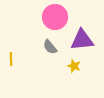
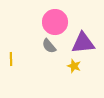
pink circle: moved 5 px down
purple triangle: moved 1 px right, 3 px down
gray semicircle: moved 1 px left, 1 px up
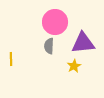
gray semicircle: rotated 42 degrees clockwise
yellow star: rotated 24 degrees clockwise
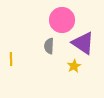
pink circle: moved 7 px right, 2 px up
purple triangle: rotated 40 degrees clockwise
